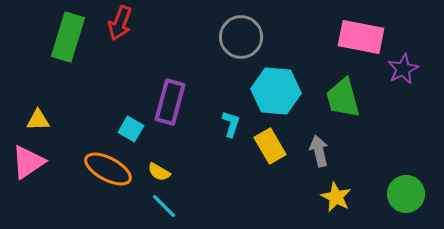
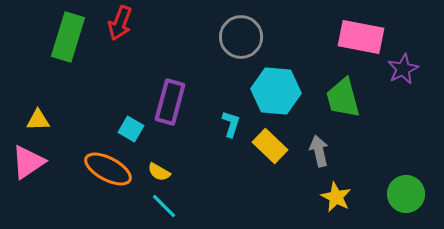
yellow rectangle: rotated 16 degrees counterclockwise
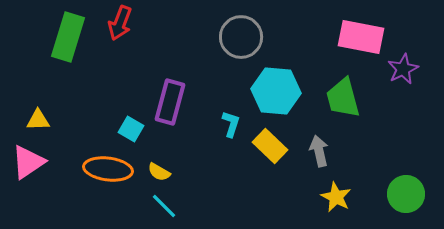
orange ellipse: rotated 21 degrees counterclockwise
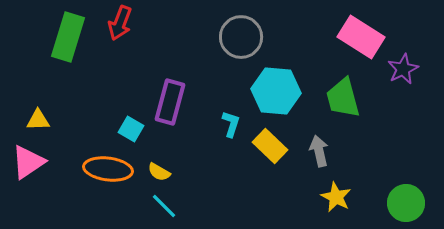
pink rectangle: rotated 21 degrees clockwise
green circle: moved 9 px down
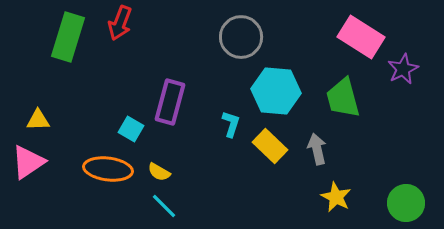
gray arrow: moved 2 px left, 2 px up
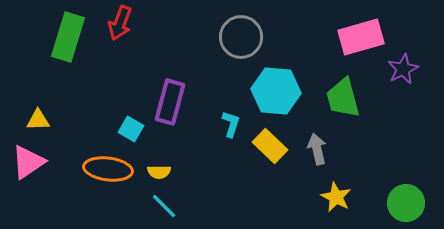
pink rectangle: rotated 48 degrees counterclockwise
yellow semicircle: rotated 30 degrees counterclockwise
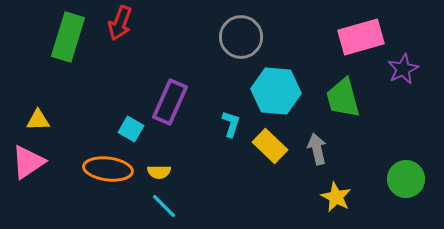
purple rectangle: rotated 9 degrees clockwise
green circle: moved 24 px up
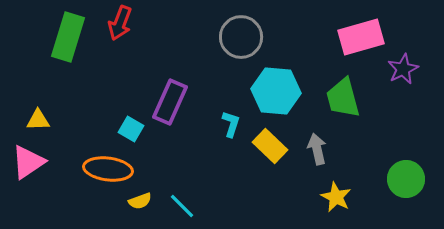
yellow semicircle: moved 19 px left, 29 px down; rotated 20 degrees counterclockwise
cyan line: moved 18 px right
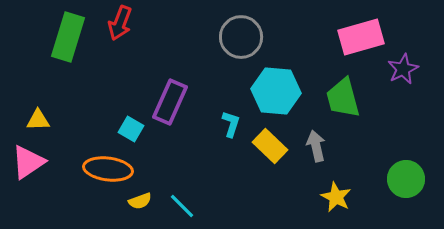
gray arrow: moved 1 px left, 3 px up
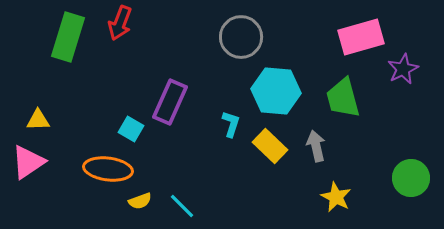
green circle: moved 5 px right, 1 px up
